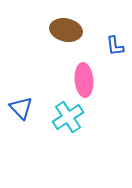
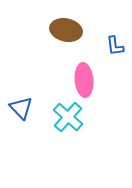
cyan cross: rotated 16 degrees counterclockwise
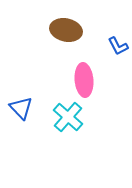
blue L-shape: moved 3 px right; rotated 20 degrees counterclockwise
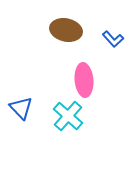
blue L-shape: moved 5 px left, 7 px up; rotated 15 degrees counterclockwise
cyan cross: moved 1 px up
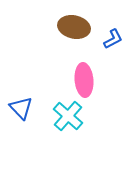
brown ellipse: moved 8 px right, 3 px up
blue L-shape: rotated 75 degrees counterclockwise
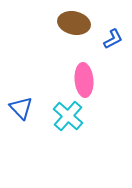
brown ellipse: moved 4 px up
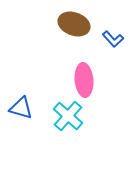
brown ellipse: moved 1 px down; rotated 8 degrees clockwise
blue L-shape: rotated 75 degrees clockwise
blue triangle: rotated 30 degrees counterclockwise
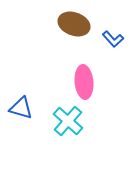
pink ellipse: moved 2 px down
cyan cross: moved 5 px down
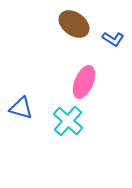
brown ellipse: rotated 16 degrees clockwise
blue L-shape: rotated 15 degrees counterclockwise
pink ellipse: rotated 28 degrees clockwise
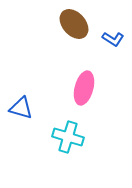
brown ellipse: rotated 12 degrees clockwise
pink ellipse: moved 6 px down; rotated 8 degrees counterclockwise
cyan cross: moved 16 px down; rotated 24 degrees counterclockwise
